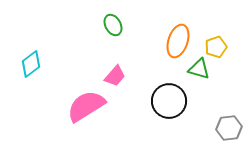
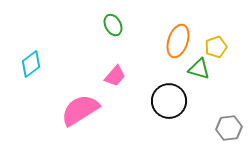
pink semicircle: moved 6 px left, 4 px down
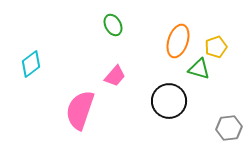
pink semicircle: rotated 39 degrees counterclockwise
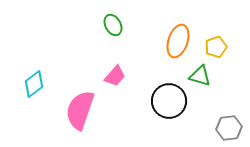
cyan diamond: moved 3 px right, 20 px down
green triangle: moved 1 px right, 7 px down
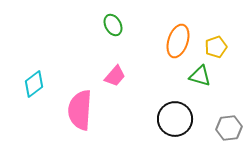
black circle: moved 6 px right, 18 px down
pink semicircle: rotated 15 degrees counterclockwise
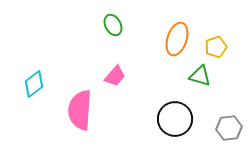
orange ellipse: moved 1 px left, 2 px up
